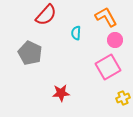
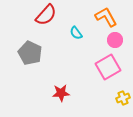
cyan semicircle: rotated 40 degrees counterclockwise
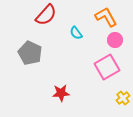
pink square: moved 1 px left
yellow cross: rotated 16 degrees counterclockwise
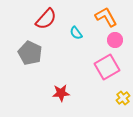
red semicircle: moved 4 px down
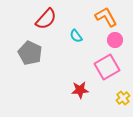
cyan semicircle: moved 3 px down
red star: moved 19 px right, 3 px up
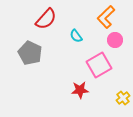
orange L-shape: rotated 105 degrees counterclockwise
pink square: moved 8 px left, 2 px up
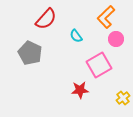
pink circle: moved 1 px right, 1 px up
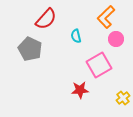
cyan semicircle: rotated 24 degrees clockwise
gray pentagon: moved 4 px up
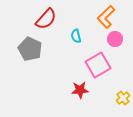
pink circle: moved 1 px left
pink square: moved 1 px left
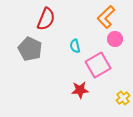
red semicircle: rotated 20 degrees counterclockwise
cyan semicircle: moved 1 px left, 10 px down
